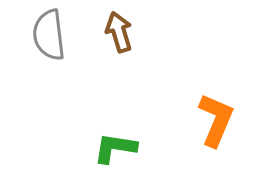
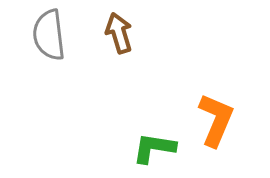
brown arrow: moved 1 px down
green L-shape: moved 39 px right
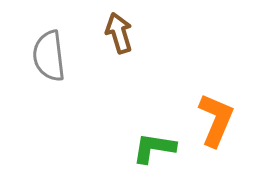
gray semicircle: moved 21 px down
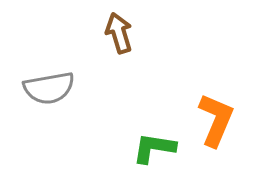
gray semicircle: moved 32 px down; rotated 93 degrees counterclockwise
